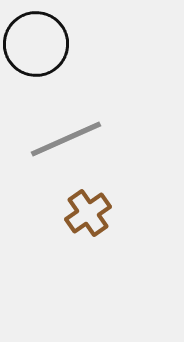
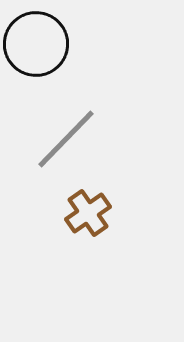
gray line: rotated 22 degrees counterclockwise
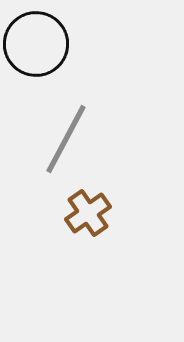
gray line: rotated 16 degrees counterclockwise
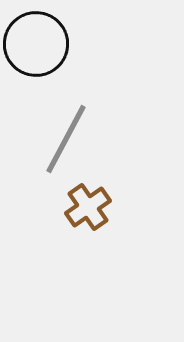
brown cross: moved 6 px up
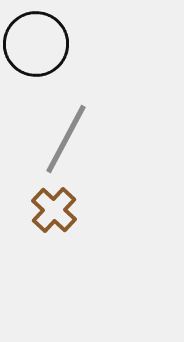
brown cross: moved 34 px left, 3 px down; rotated 12 degrees counterclockwise
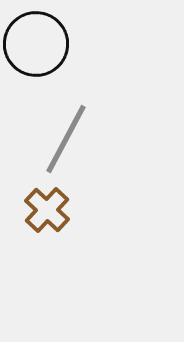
brown cross: moved 7 px left
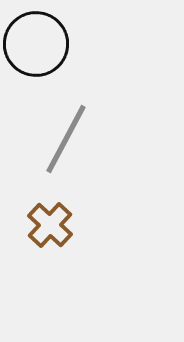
brown cross: moved 3 px right, 15 px down
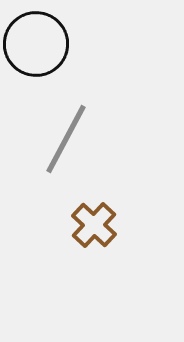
brown cross: moved 44 px right
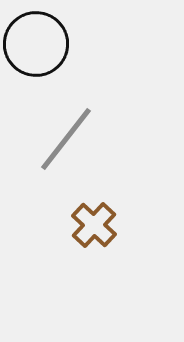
gray line: rotated 10 degrees clockwise
